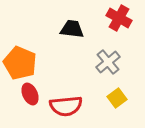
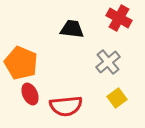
orange pentagon: moved 1 px right
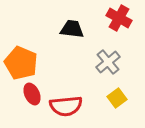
red ellipse: moved 2 px right
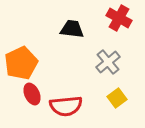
orange pentagon: rotated 24 degrees clockwise
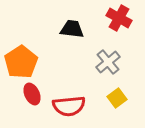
orange pentagon: moved 1 px up; rotated 8 degrees counterclockwise
red semicircle: moved 3 px right
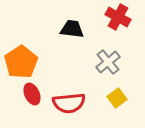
red cross: moved 1 px left, 1 px up
red semicircle: moved 3 px up
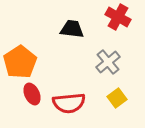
orange pentagon: moved 1 px left
